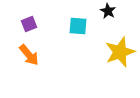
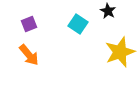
cyan square: moved 2 px up; rotated 30 degrees clockwise
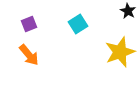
black star: moved 20 px right
cyan square: rotated 24 degrees clockwise
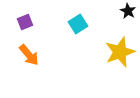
purple square: moved 4 px left, 2 px up
